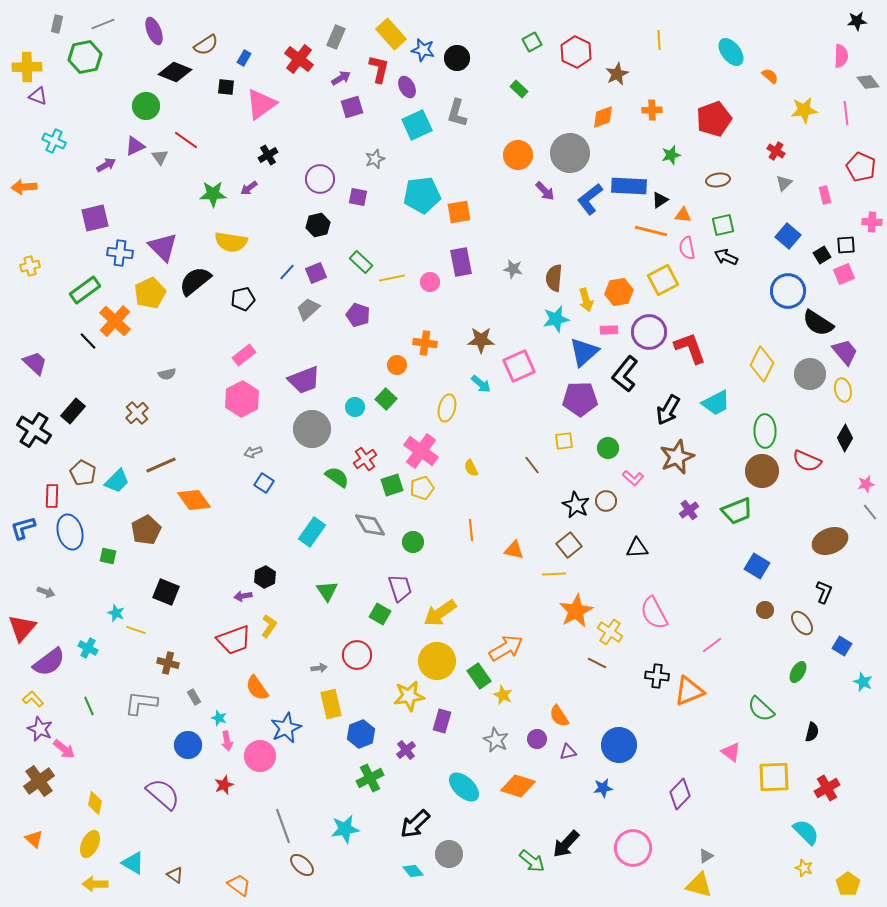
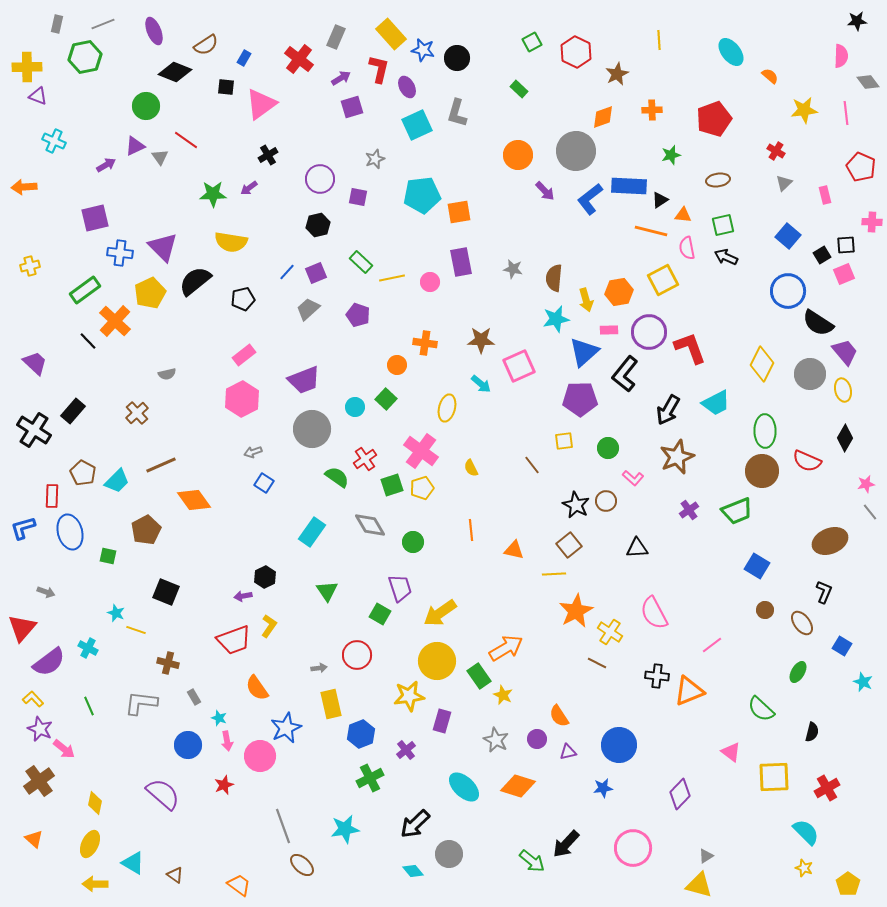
gray circle at (570, 153): moved 6 px right, 2 px up
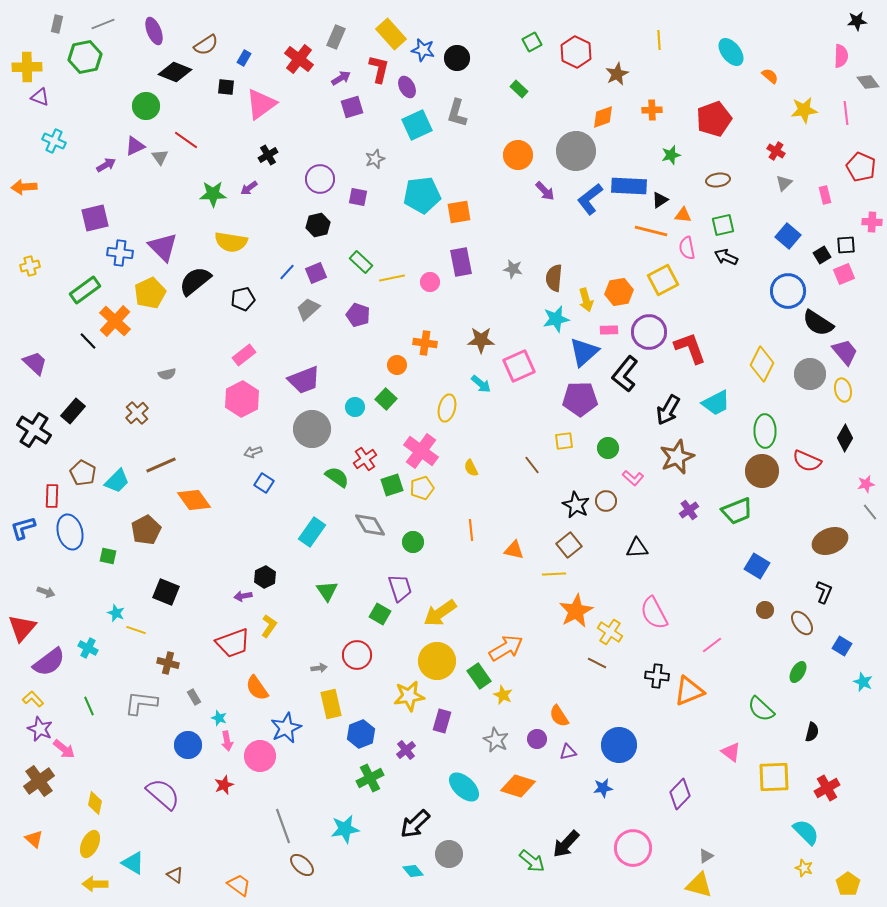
purple triangle at (38, 96): moved 2 px right, 1 px down
red trapezoid at (234, 640): moved 1 px left, 3 px down
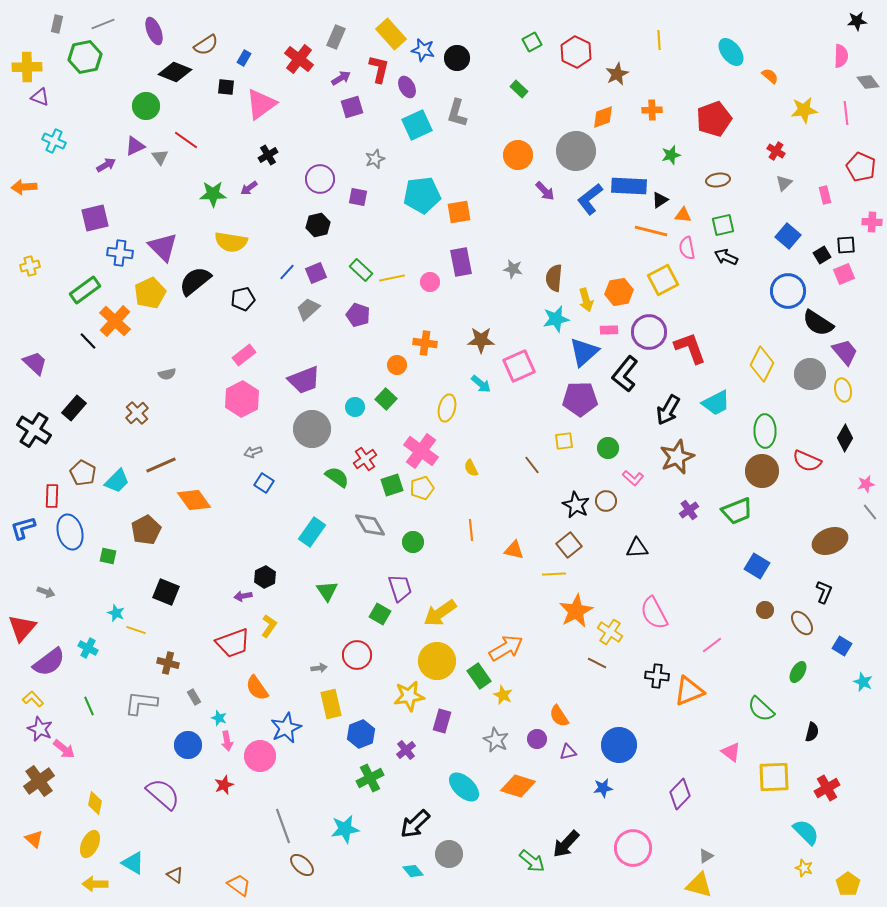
green rectangle at (361, 262): moved 8 px down
black rectangle at (73, 411): moved 1 px right, 3 px up
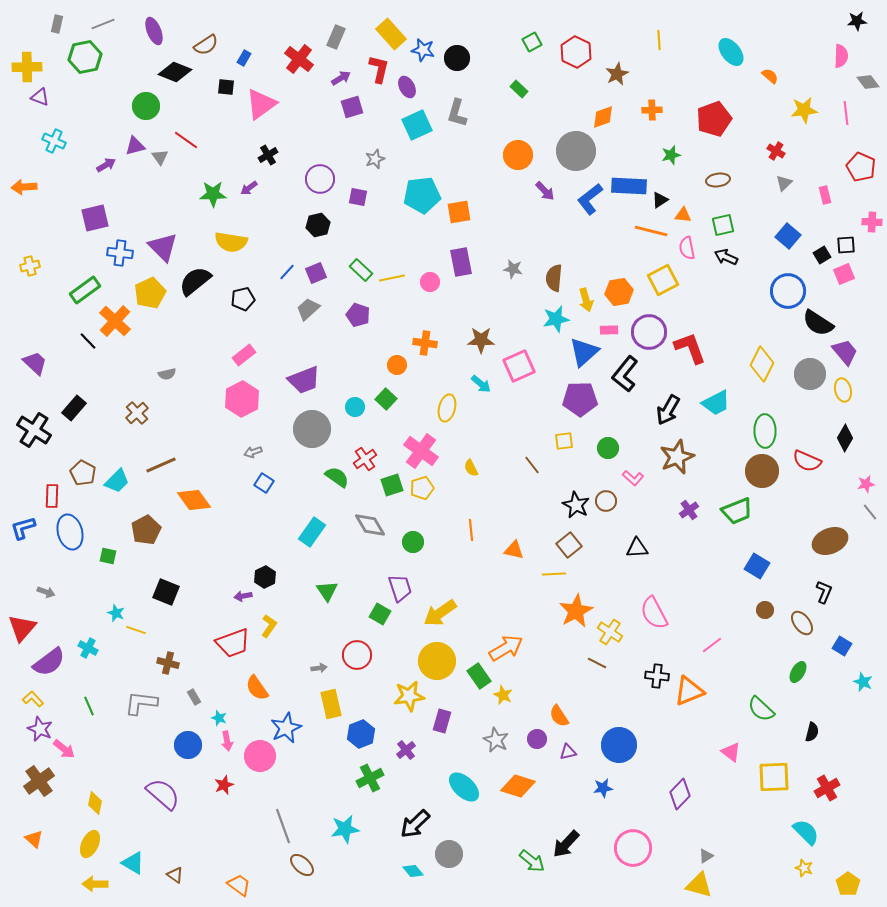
purple triangle at (135, 146): rotated 10 degrees clockwise
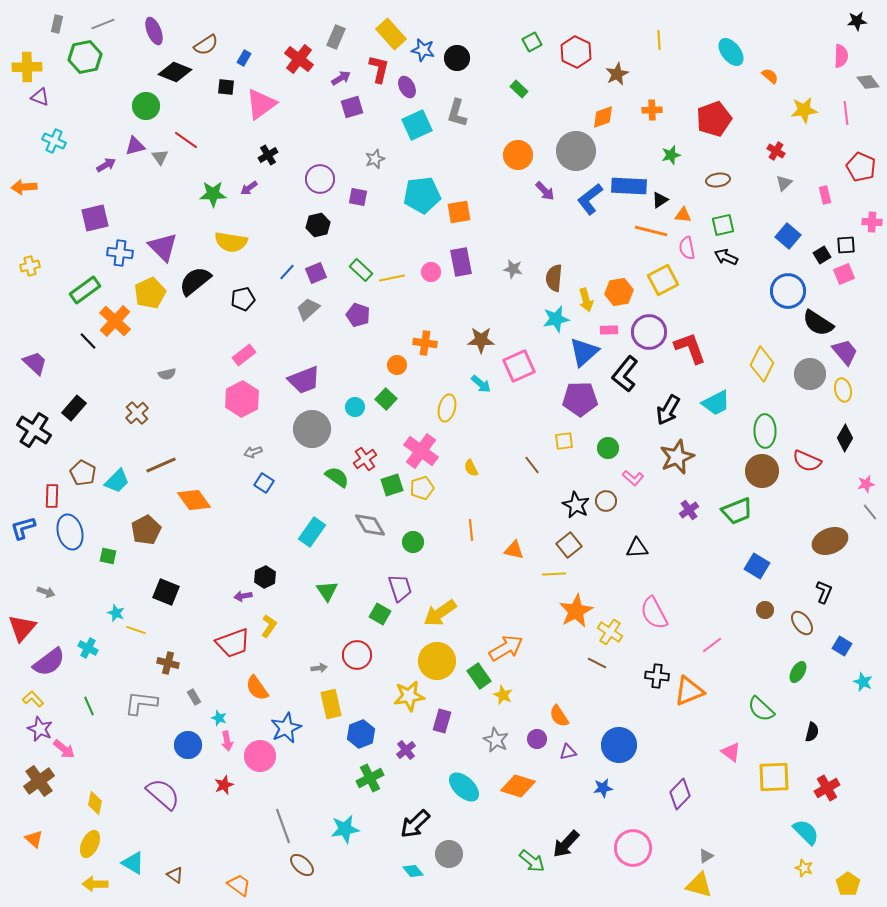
pink circle at (430, 282): moved 1 px right, 10 px up
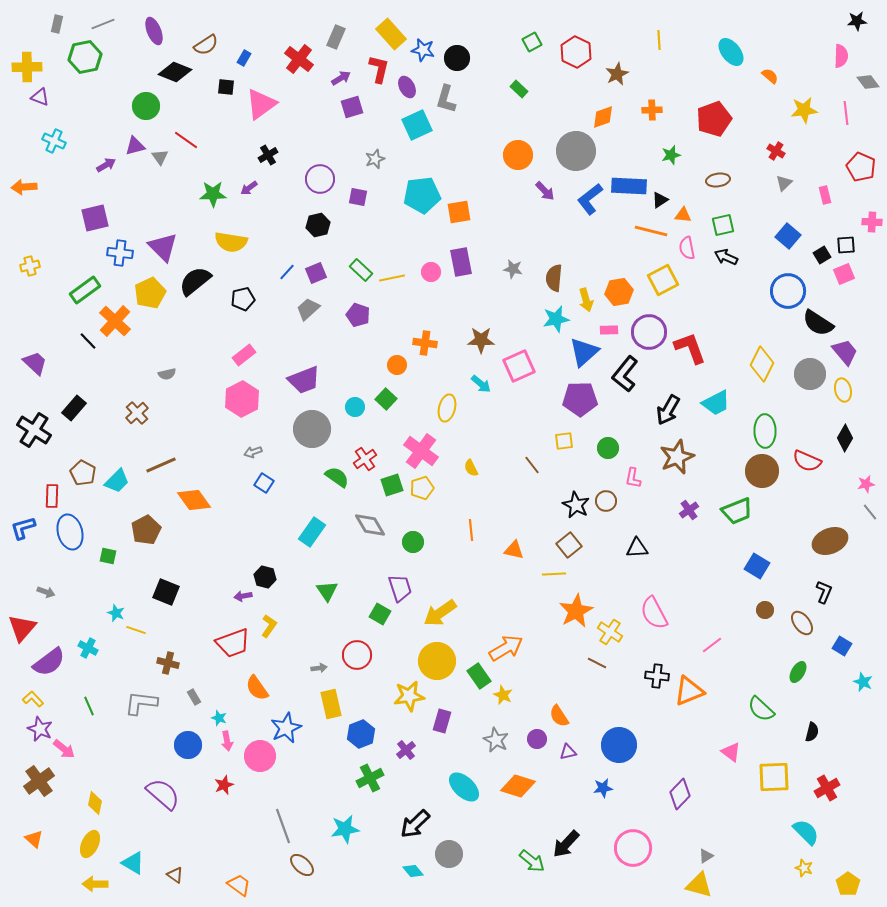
gray L-shape at (457, 113): moved 11 px left, 14 px up
pink L-shape at (633, 478): rotated 60 degrees clockwise
black hexagon at (265, 577): rotated 20 degrees counterclockwise
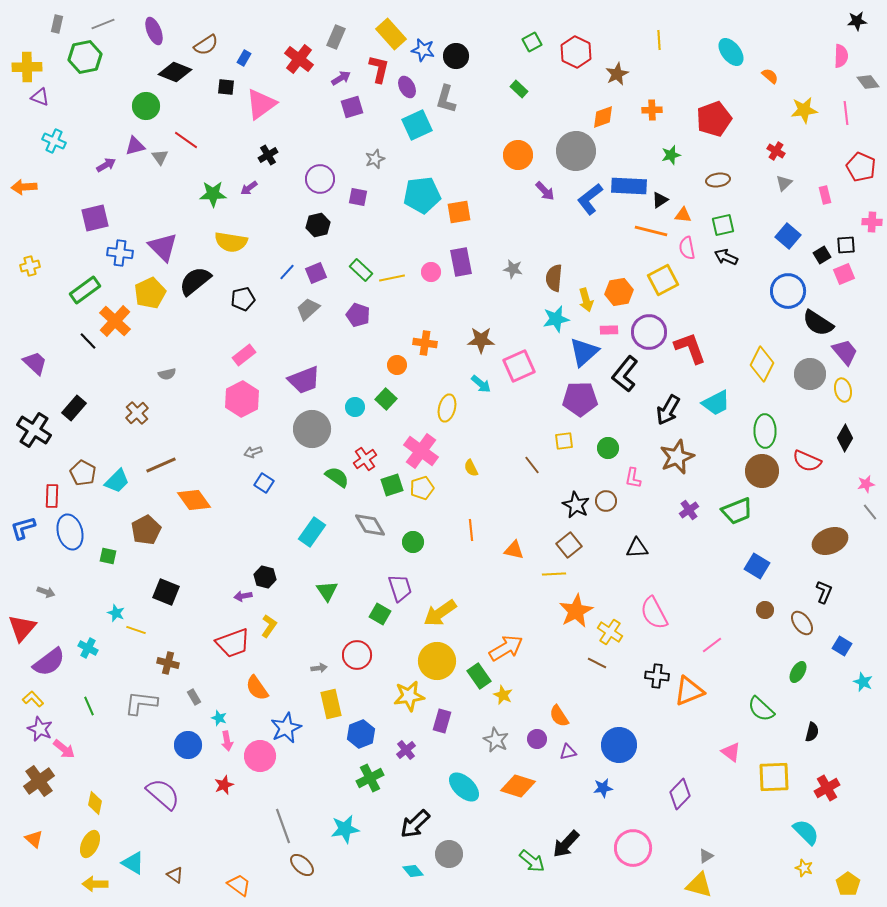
black circle at (457, 58): moved 1 px left, 2 px up
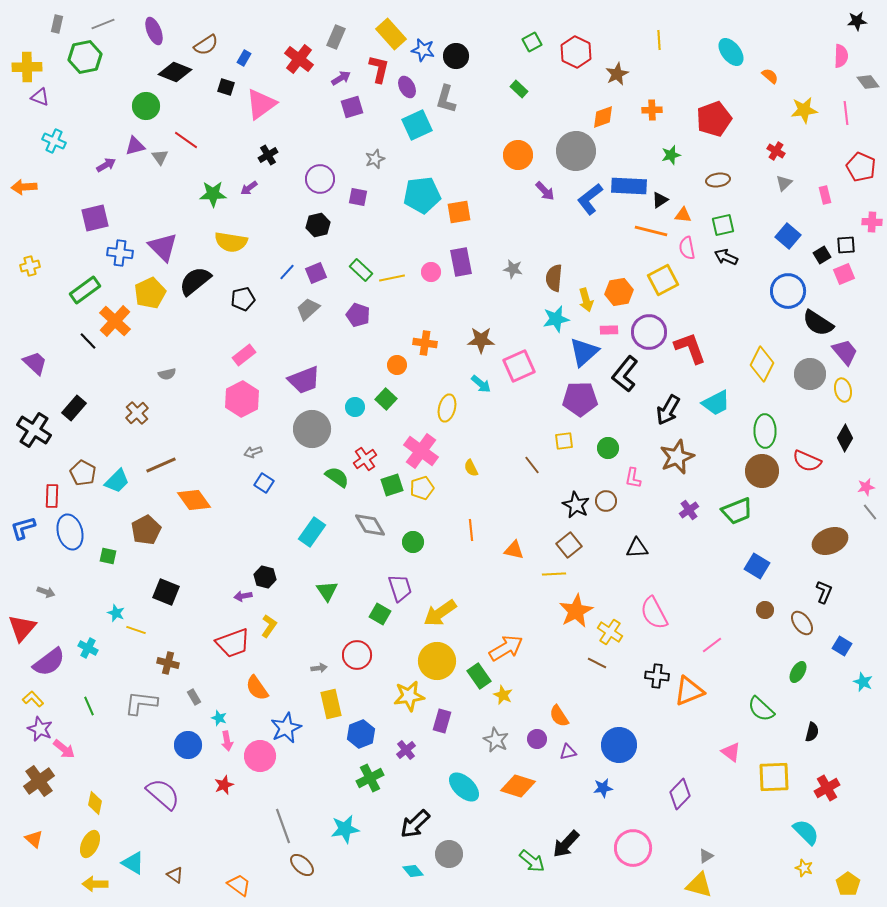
black square at (226, 87): rotated 12 degrees clockwise
pink star at (866, 484): moved 3 px down
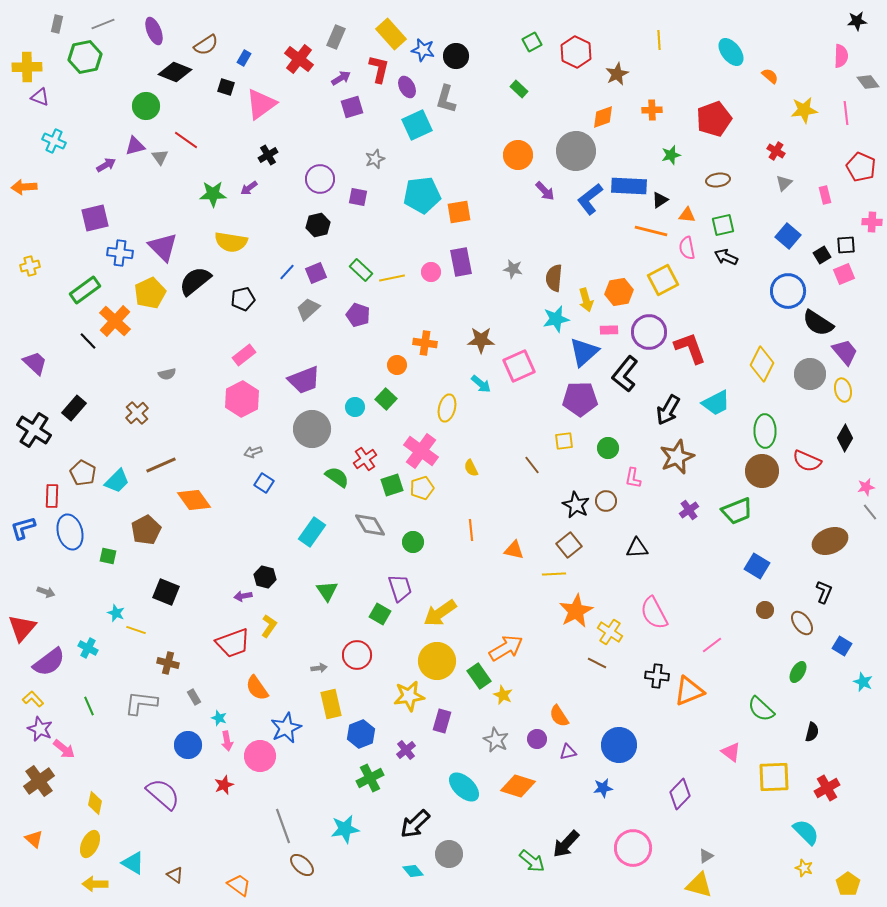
orange triangle at (683, 215): moved 4 px right
